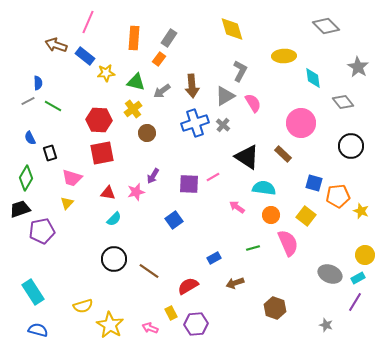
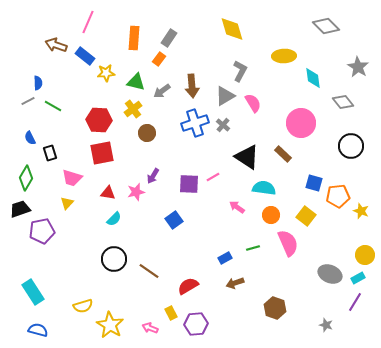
blue rectangle at (214, 258): moved 11 px right
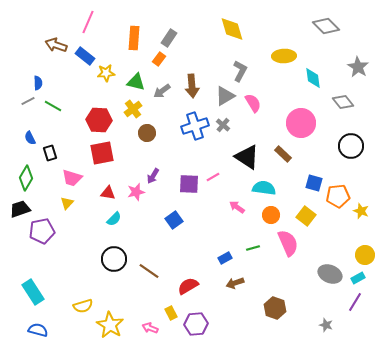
blue cross at (195, 123): moved 3 px down
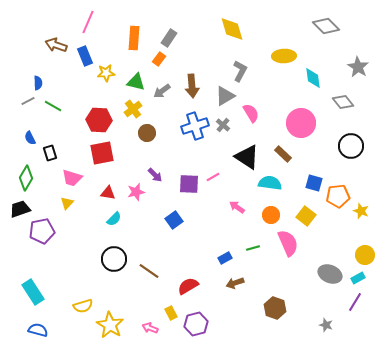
blue rectangle at (85, 56): rotated 30 degrees clockwise
pink semicircle at (253, 103): moved 2 px left, 10 px down
purple arrow at (153, 176): moved 2 px right, 1 px up; rotated 77 degrees counterclockwise
cyan semicircle at (264, 188): moved 6 px right, 5 px up
purple hexagon at (196, 324): rotated 10 degrees counterclockwise
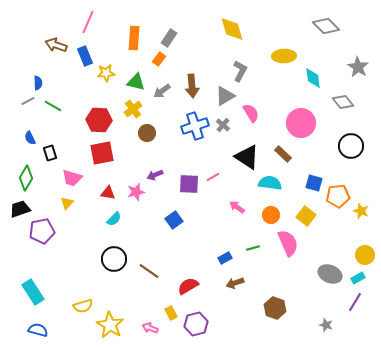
purple arrow at (155, 175): rotated 112 degrees clockwise
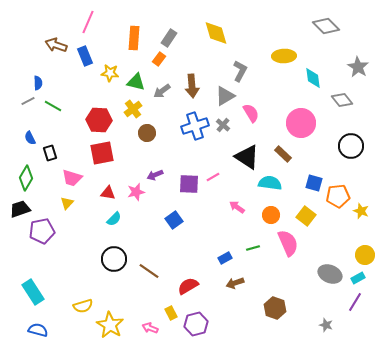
yellow diamond at (232, 29): moved 16 px left, 4 px down
yellow star at (106, 73): moved 4 px right; rotated 12 degrees clockwise
gray diamond at (343, 102): moved 1 px left, 2 px up
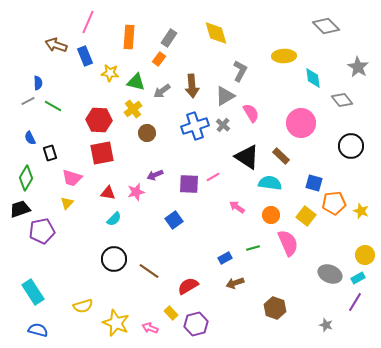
orange rectangle at (134, 38): moved 5 px left, 1 px up
brown rectangle at (283, 154): moved 2 px left, 2 px down
orange pentagon at (338, 196): moved 4 px left, 7 px down
yellow rectangle at (171, 313): rotated 16 degrees counterclockwise
yellow star at (110, 325): moved 6 px right, 2 px up; rotated 8 degrees counterclockwise
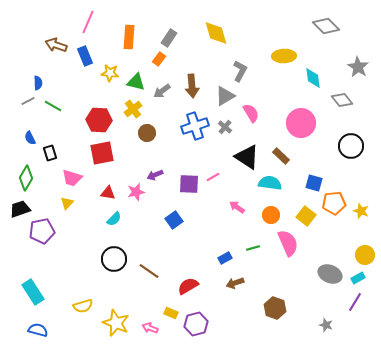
gray cross at (223, 125): moved 2 px right, 2 px down
yellow rectangle at (171, 313): rotated 24 degrees counterclockwise
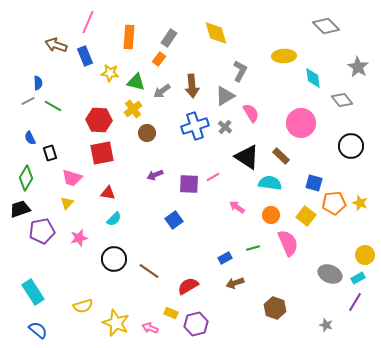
pink star at (136, 192): moved 57 px left, 46 px down
yellow star at (361, 211): moved 1 px left, 8 px up
blue semicircle at (38, 330): rotated 24 degrees clockwise
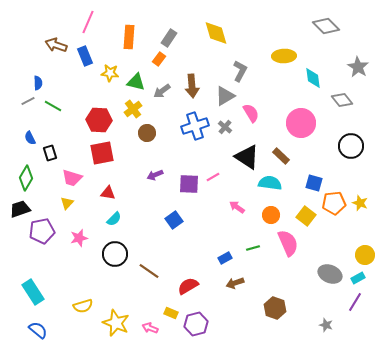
black circle at (114, 259): moved 1 px right, 5 px up
